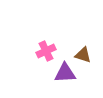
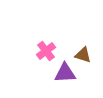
pink cross: rotated 12 degrees counterclockwise
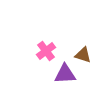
purple triangle: moved 1 px down
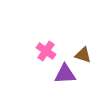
pink cross: rotated 18 degrees counterclockwise
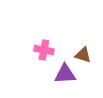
pink cross: moved 2 px left, 1 px up; rotated 24 degrees counterclockwise
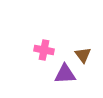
brown triangle: rotated 36 degrees clockwise
